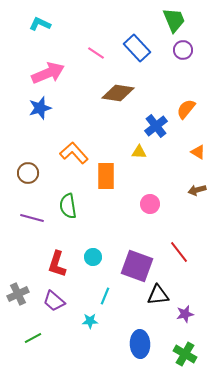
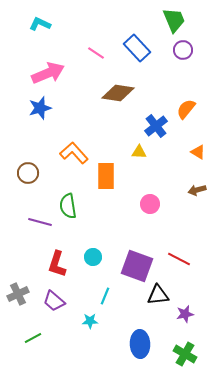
purple line: moved 8 px right, 4 px down
red line: moved 7 px down; rotated 25 degrees counterclockwise
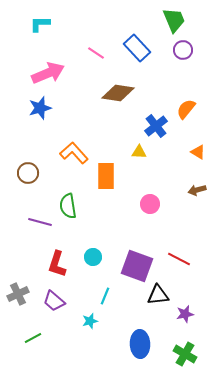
cyan L-shape: rotated 25 degrees counterclockwise
cyan star: rotated 14 degrees counterclockwise
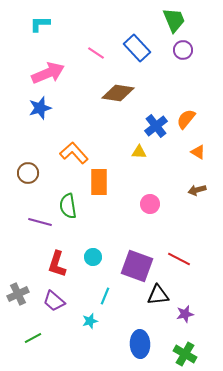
orange semicircle: moved 10 px down
orange rectangle: moved 7 px left, 6 px down
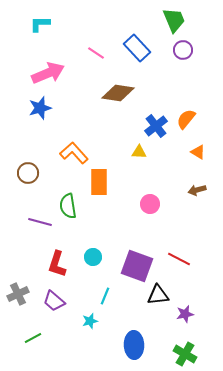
blue ellipse: moved 6 px left, 1 px down
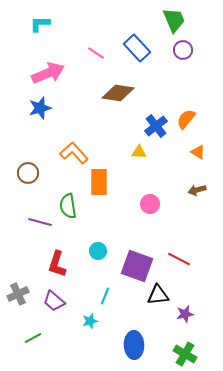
cyan circle: moved 5 px right, 6 px up
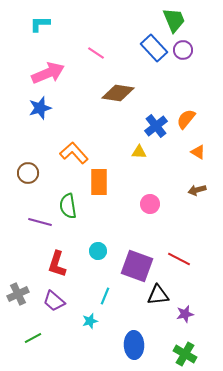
blue rectangle: moved 17 px right
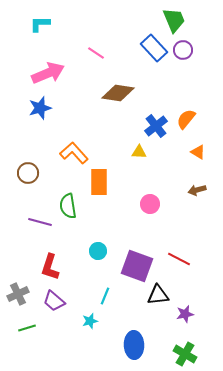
red L-shape: moved 7 px left, 3 px down
green line: moved 6 px left, 10 px up; rotated 12 degrees clockwise
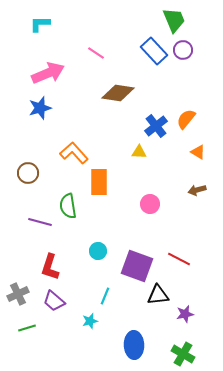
blue rectangle: moved 3 px down
green cross: moved 2 px left
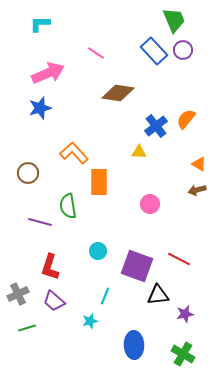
orange triangle: moved 1 px right, 12 px down
